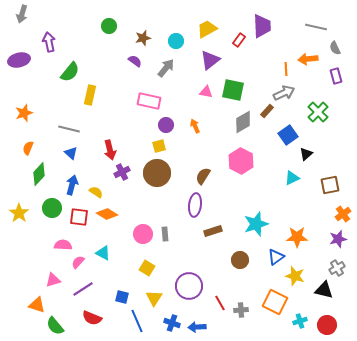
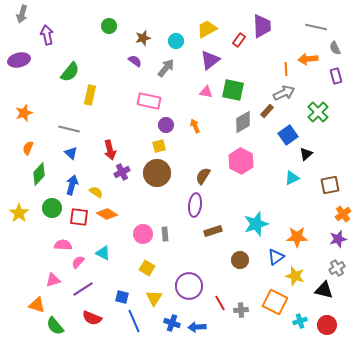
purple arrow at (49, 42): moved 2 px left, 7 px up
blue line at (137, 321): moved 3 px left
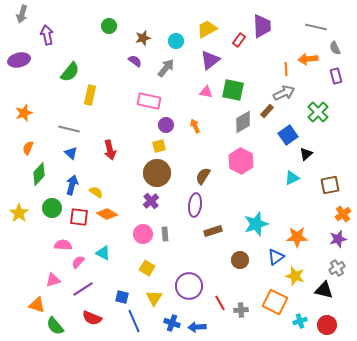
purple cross at (122, 172): moved 29 px right, 29 px down; rotated 14 degrees counterclockwise
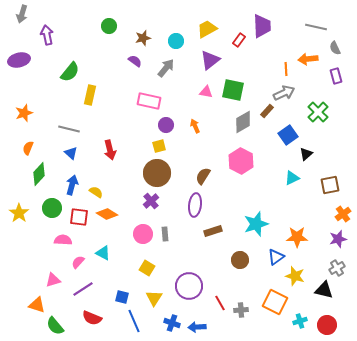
pink semicircle at (63, 245): moved 5 px up
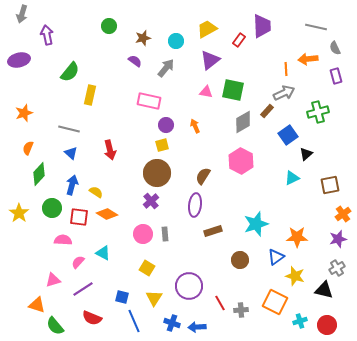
green cross at (318, 112): rotated 30 degrees clockwise
yellow square at (159, 146): moved 3 px right, 1 px up
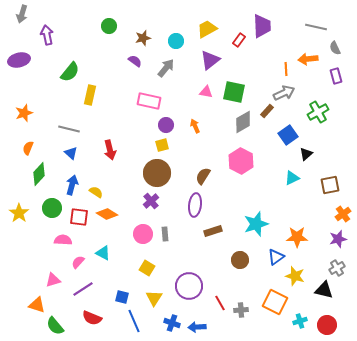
green square at (233, 90): moved 1 px right, 2 px down
green cross at (318, 112): rotated 15 degrees counterclockwise
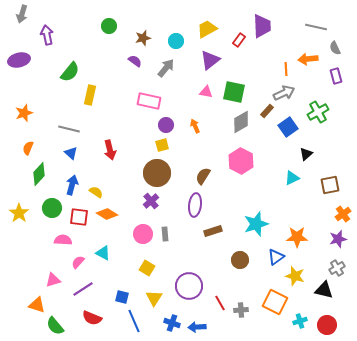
gray diamond at (243, 122): moved 2 px left
blue square at (288, 135): moved 8 px up
